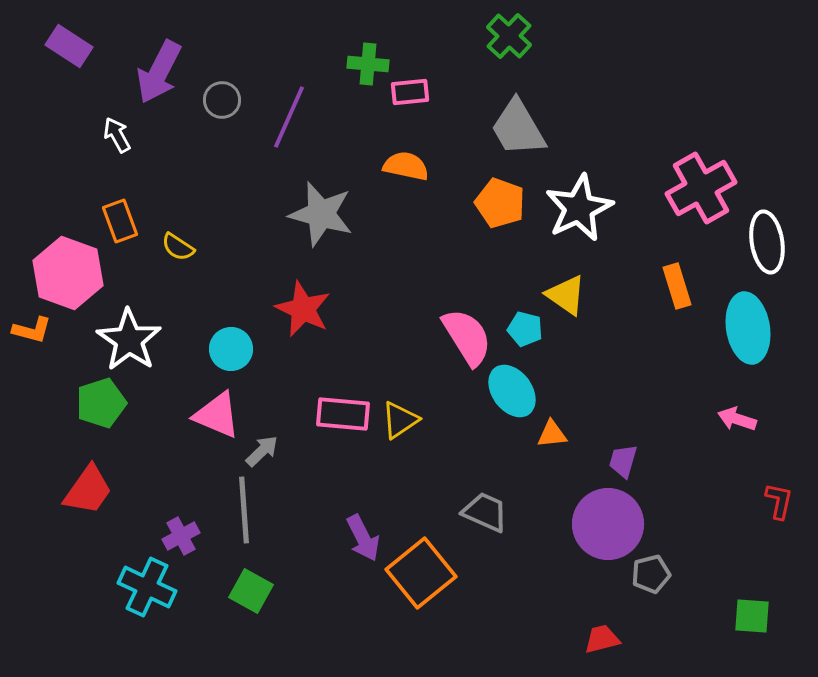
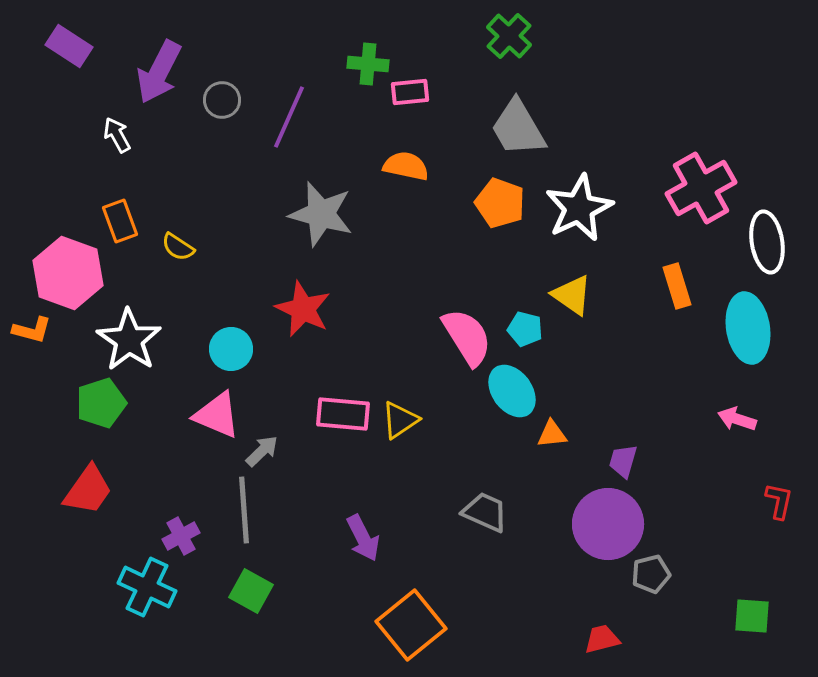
yellow triangle at (566, 295): moved 6 px right
orange square at (421, 573): moved 10 px left, 52 px down
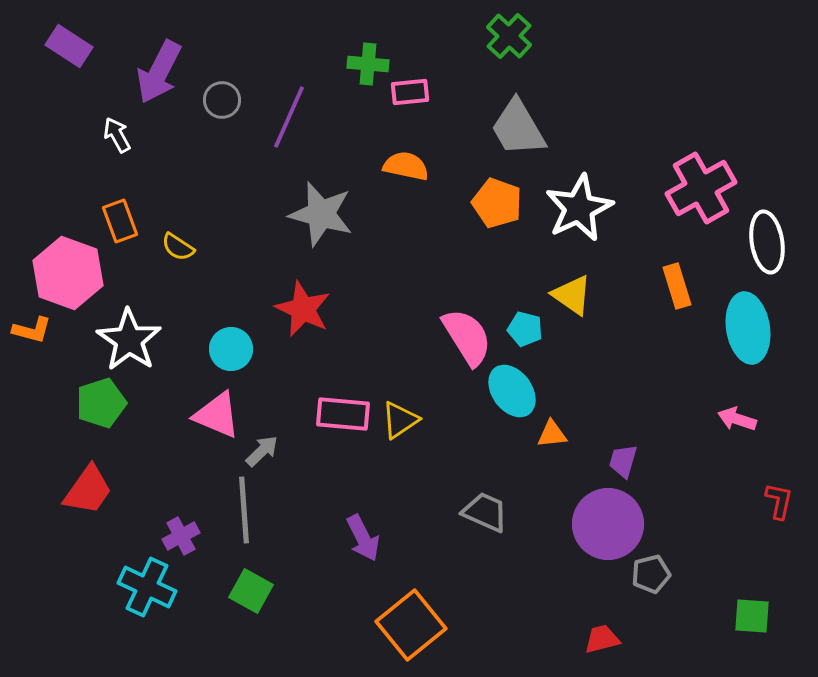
orange pentagon at (500, 203): moved 3 px left
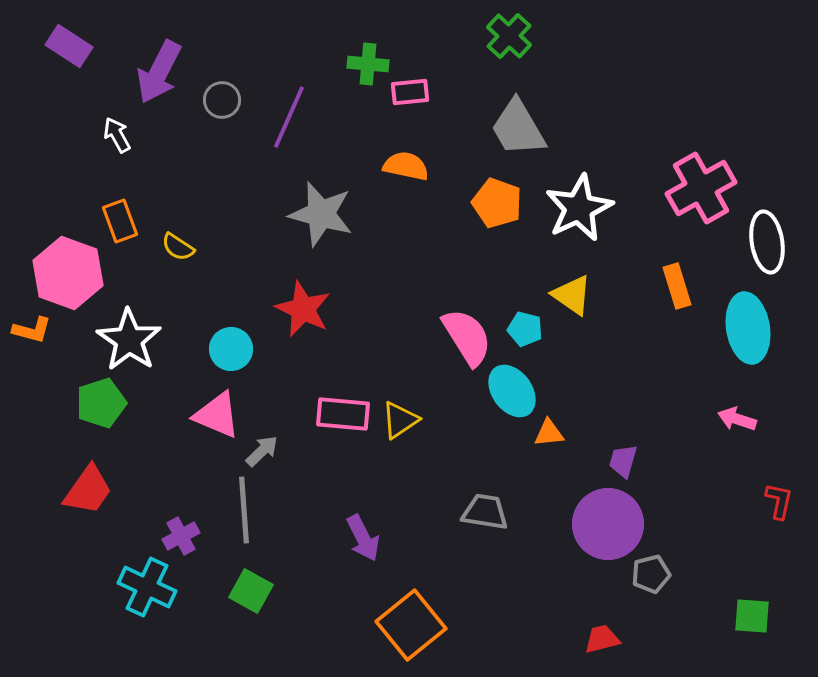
orange triangle at (552, 434): moved 3 px left, 1 px up
gray trapezoid at (485, 512): rotated 15 degrees counterclockwise
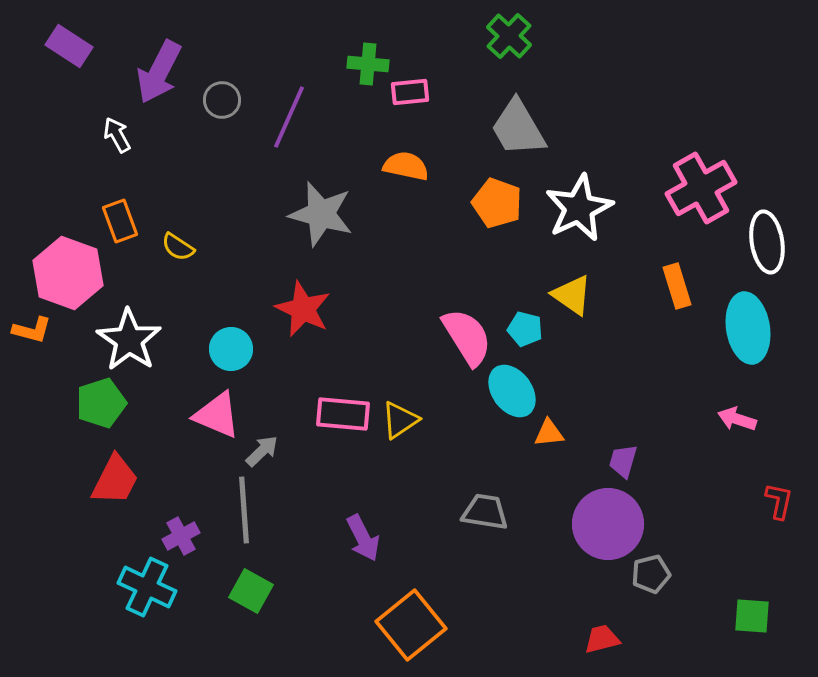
red trapezoid at (88, 490): moved 27 px right, 10 px up; rotated 8 degrees counterclockwise
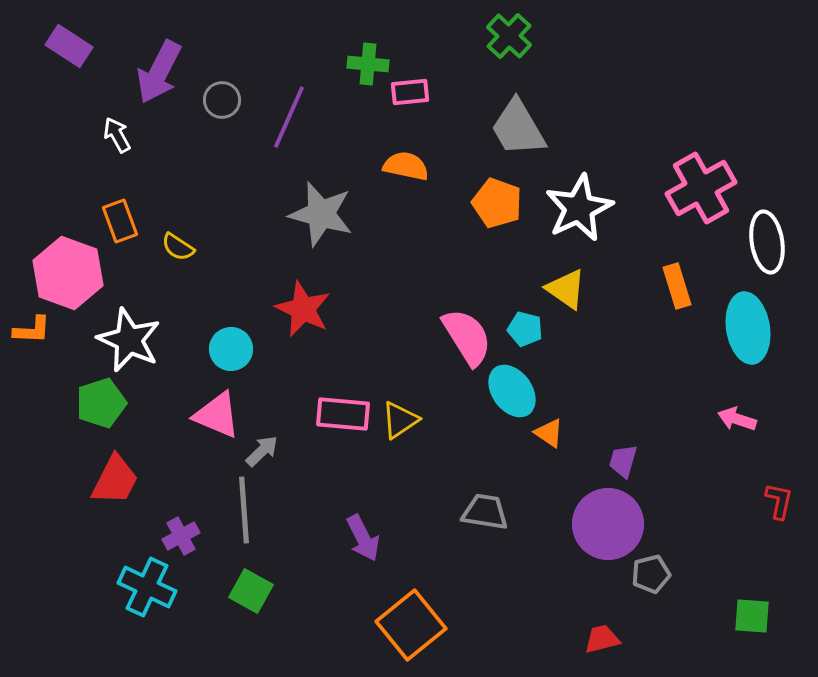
yellow triangle at (572, 295): moved 6 px left, 6 px up
orange L-shape at (32, 330): rotated 12 degrees counterclockwise
white star at (129, 340): rotated 10 degrees counterclockwise
orange triangle at (549, 433): rotated 40 degrees clockwise
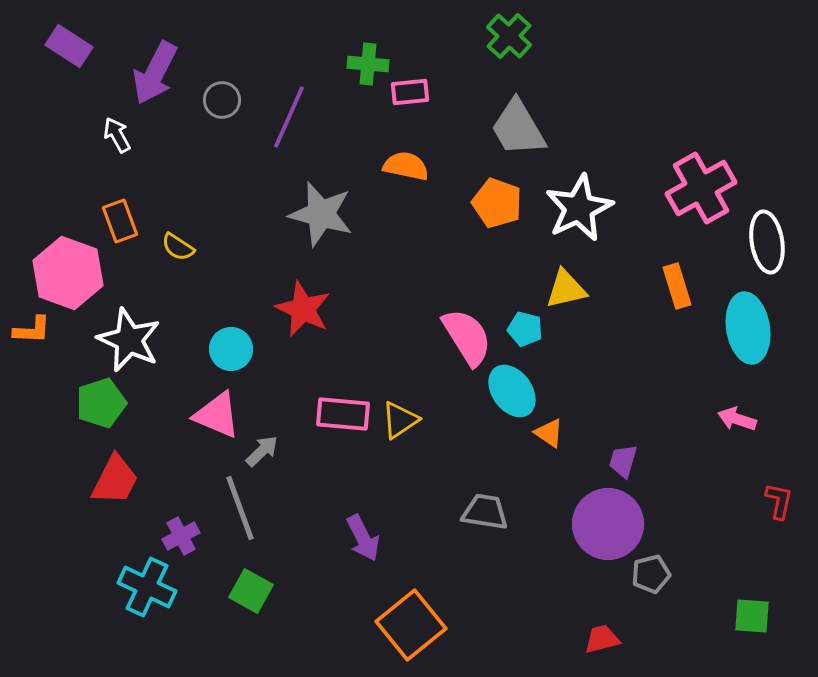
purple arrow at (159, 72): moved 4 px left, 1 px down
yellow triangle at (566, 289): rotated 48 degrees counterclockwise
gray line at (244, 510): moved 4 px left, 2 px up; rotated 16 degrees counterclockwise
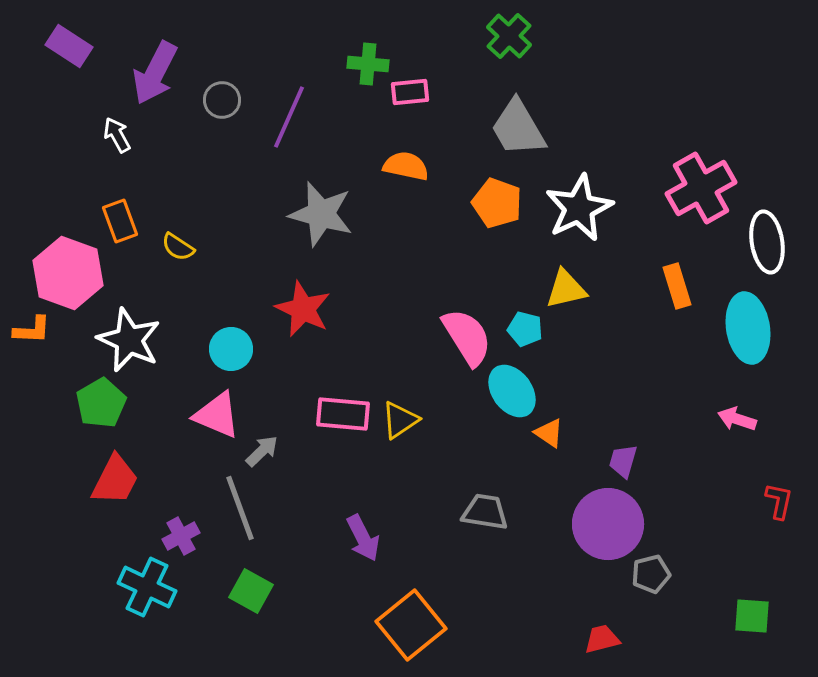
green pentagon at (101, 403): rotated 12 degrees counterclockwise
